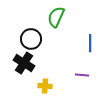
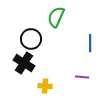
purple line: moved 2 px down
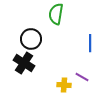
green semicircle: moved 3 px up; rotated 15 degrees counterclockwise
purple line: rotated 24 degrees clockwise
yellow cross: moved 19 px right, 1 px up
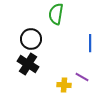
black cross: moved 4 px right, 1 px down
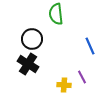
green semicircle: rotated 15 degrees counterclockwise
black circle: moved 1 px right
blue line: moved 3 px down; rotated 24 degrees counterclockwise
purple line: rotated 32 degrees clockwise
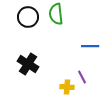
black circle: moved 4 px left, 22 px up
blue line: rotated 66 degrees counterclockwise
yellow cross: moved 3 px right, 2 px down
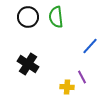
green semicircle: moved 3 px down
blue line: rotated 48 degrees counterclockwise
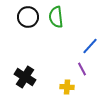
black cross: moved 3 px left, 13 px down
purple line: moved 8 px up
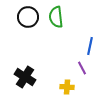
blue line: rotated 30 degrees counterclockwise
purple line: moved 1 px up
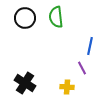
black circle: moved 3 px left, 1 px down
black cross: moved 6 px down
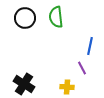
black cross: moved 1 px left, 1 px down
